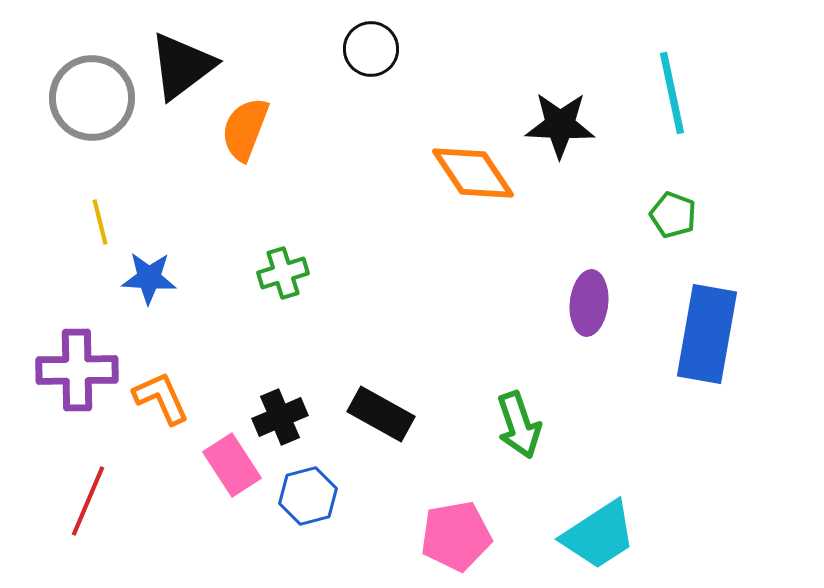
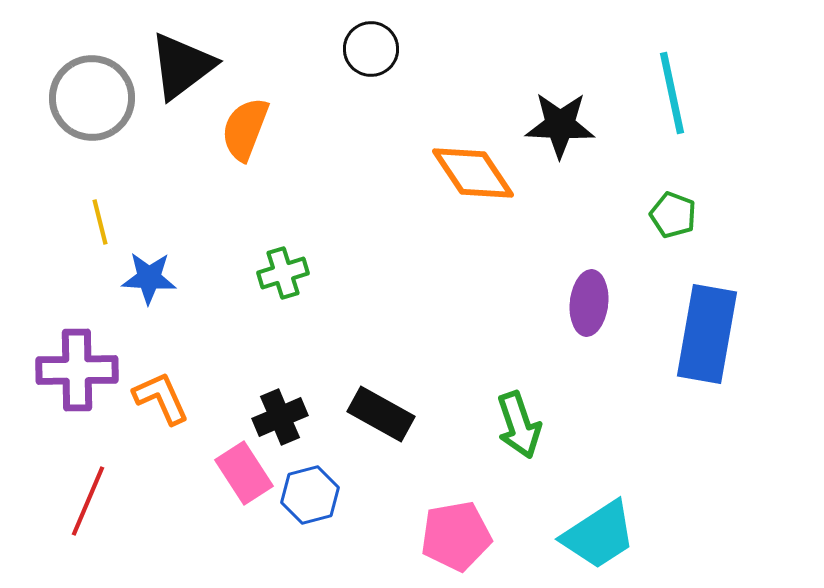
pink rectangle: moved 12 px right, 8 px down
blue hexagon: moved 2 px right, 1 px up
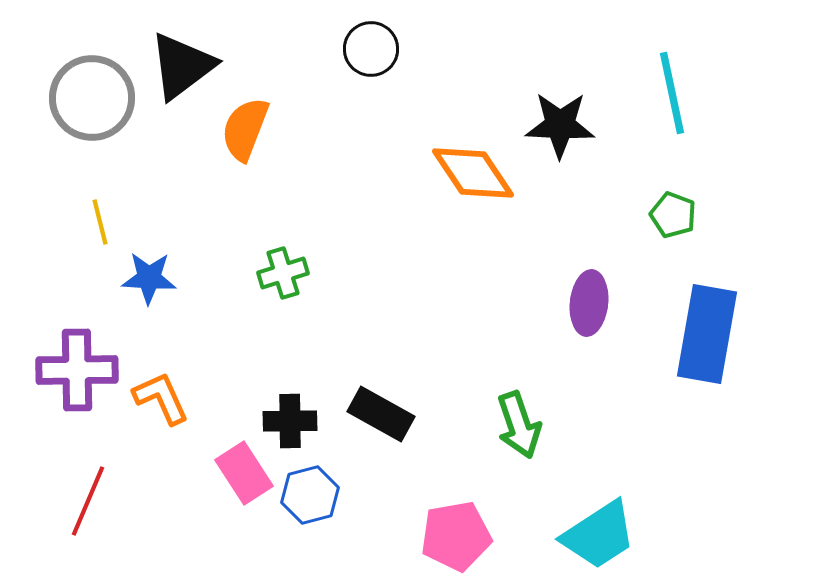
black cross: moved 10 px right, 4 px down; rotated 22 degrees clockwise
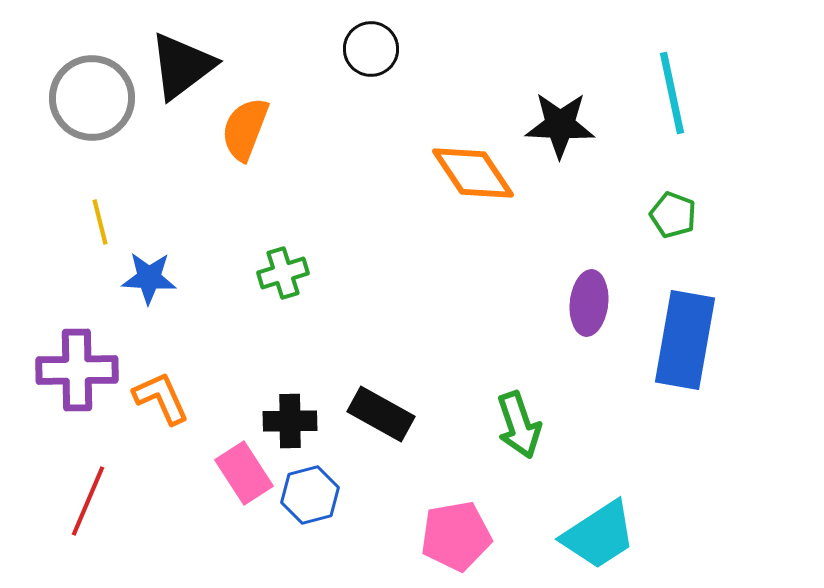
blue rectangle: moved 22 px left, 6 px down
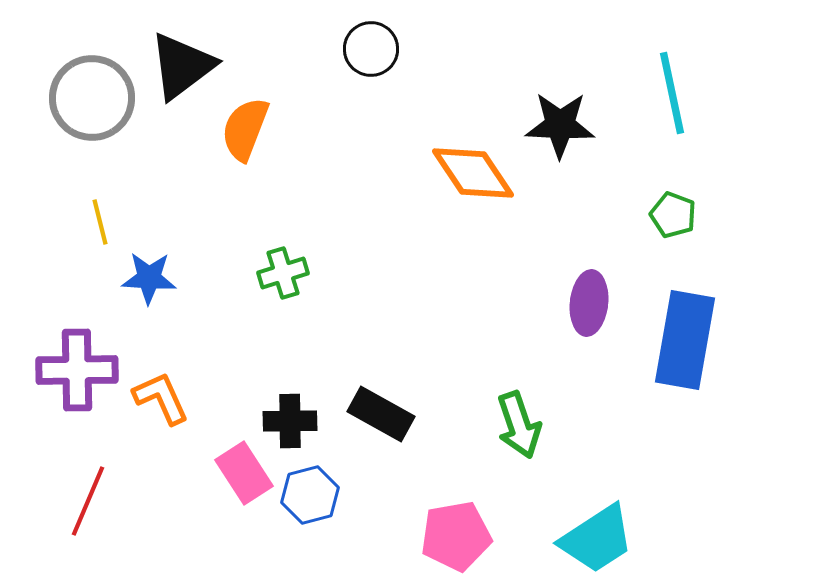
cyan trapezoid: moved 2 px left, 4 px down
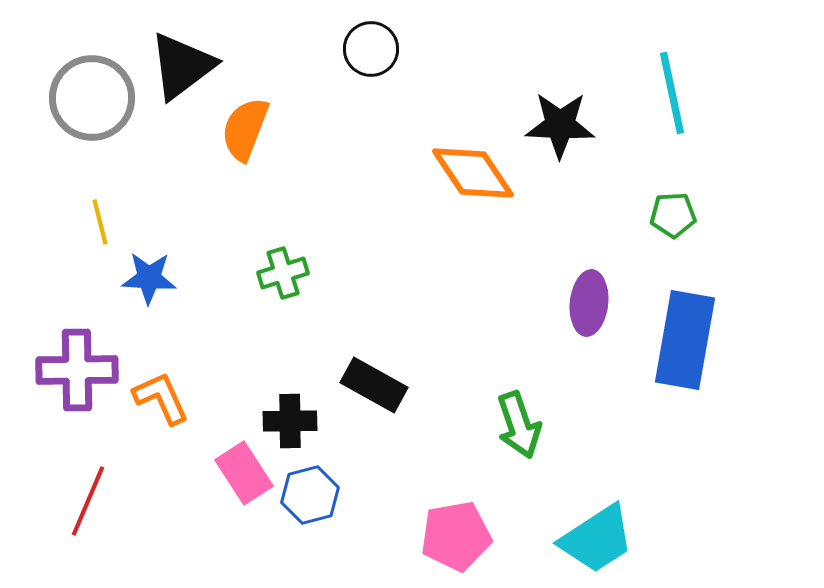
green pentagon: rotated 24 degrees counterclockwise
black rectangle: moved 7 px left, 29 px up
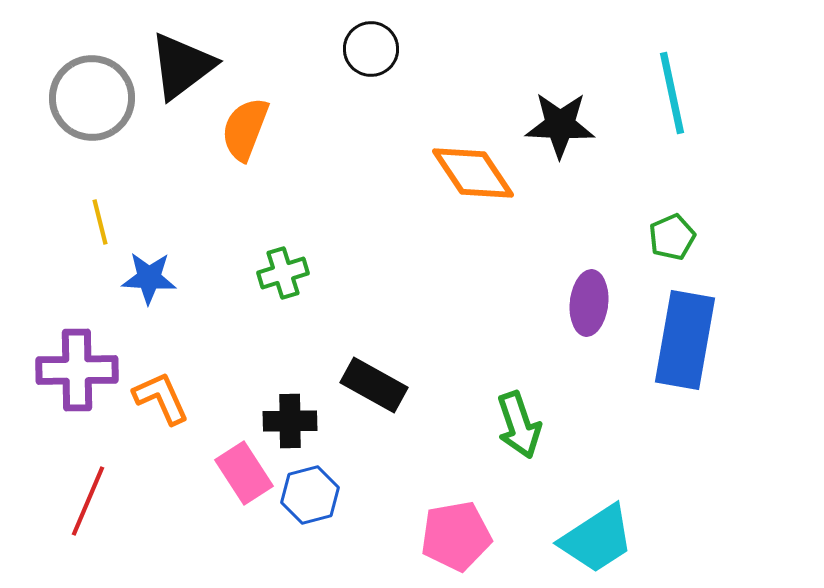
green pentagon: moved 1 px left, 22 px down; rotated 21 degrees counterclockwise
